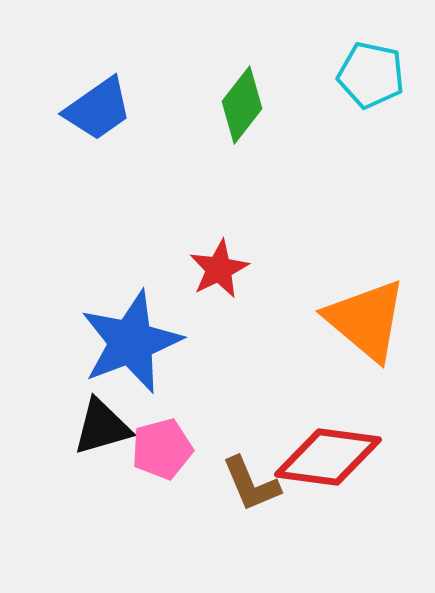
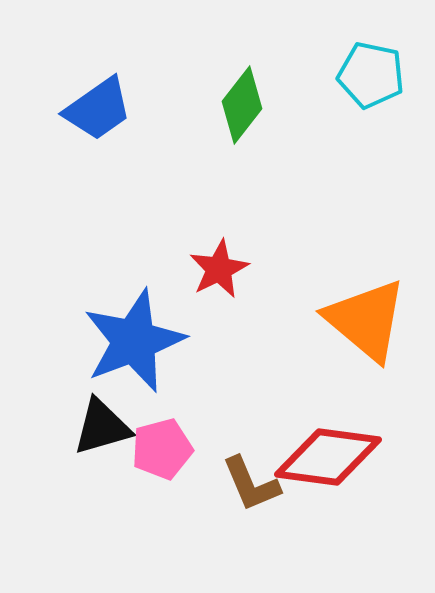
blue star: moved 3 px right, 1 px up
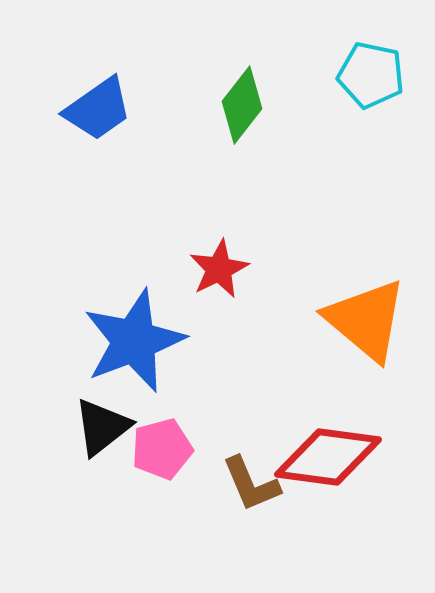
black triangle: rotated 22 degrees counterclockwise
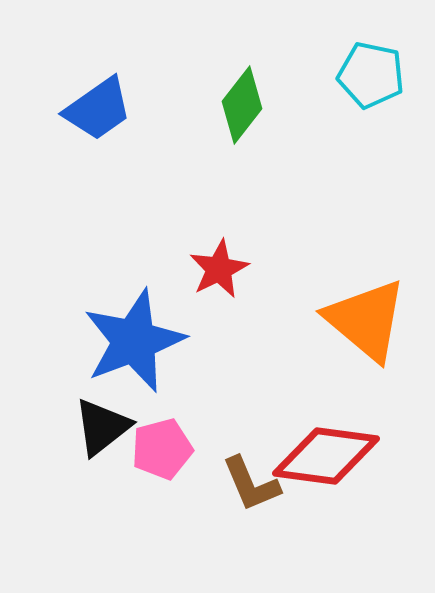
red diamond: moved 2 px left, 1 px up
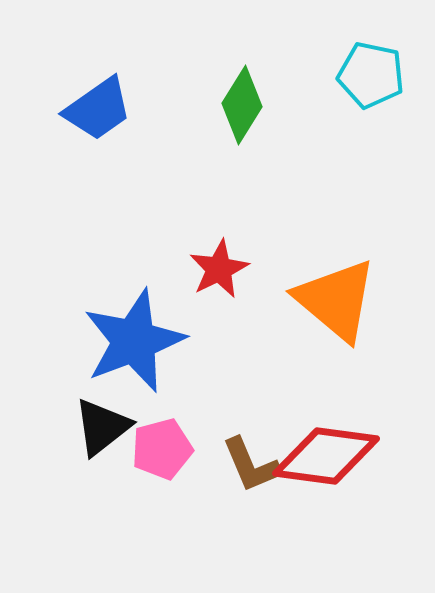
green diamond: rotated 6 degrees counterclockwise
orange triangle: moved 30 px left, 20 px up
brown L-shape: moved 19 px up
